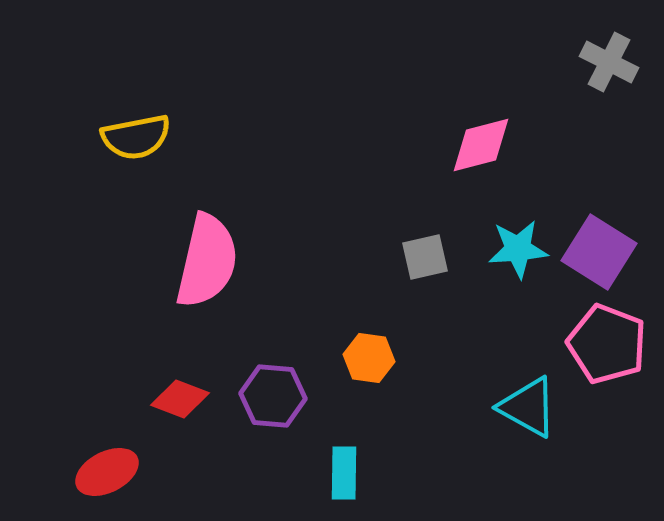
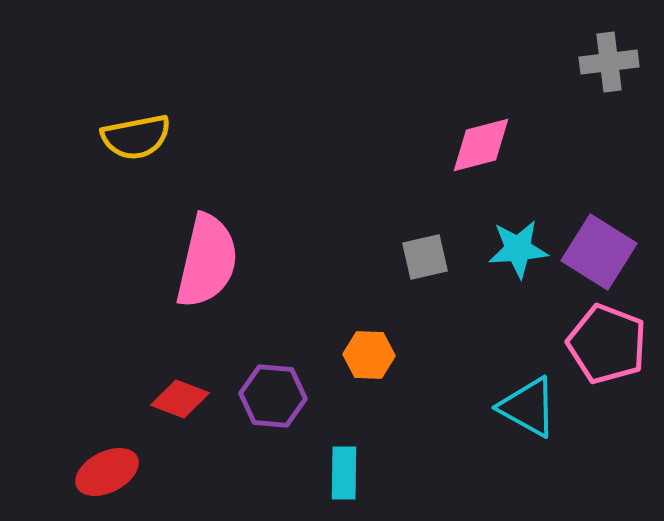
gray cross: rotated 34 degrees counterclockwise
orange hexagon: moved 3 px up; rotated 6 degrees counterclockwise
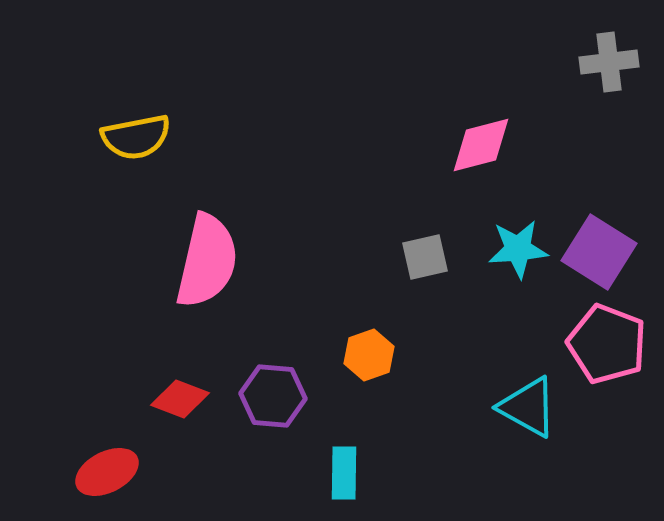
orange hexagon: rotated 21 degrees counterclockwise
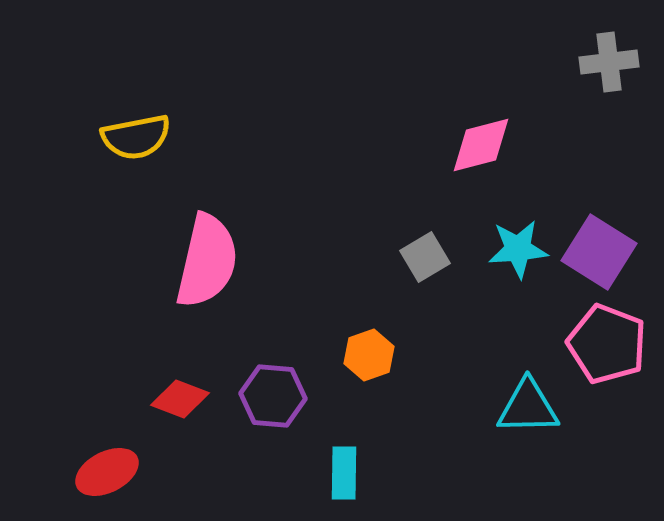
gray square: rotated 18 degrees counterclockwise
cyan triangle: rotated 30 degrees counterclockwise
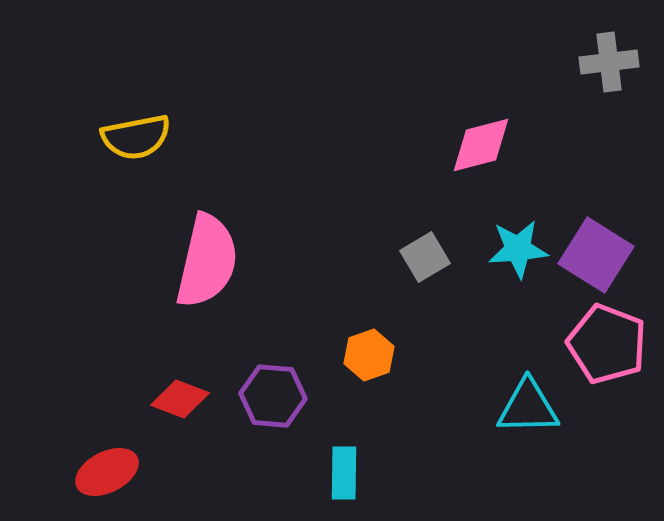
purple square: moved 3 px left, 3 px down
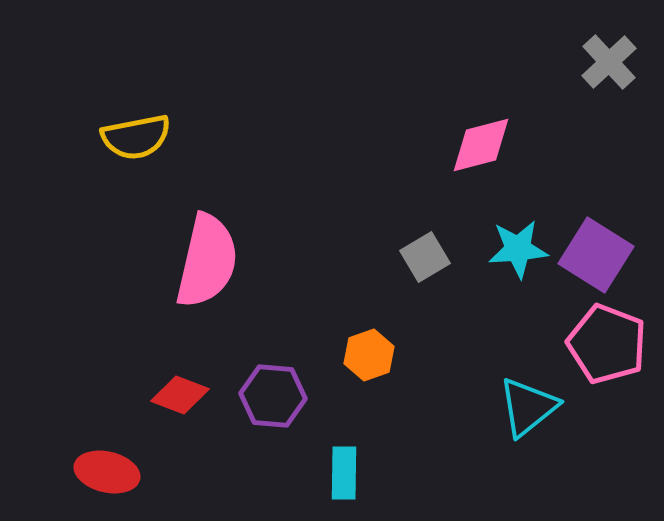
gray cross: rotated 36 degrees counterclockwise
red diamond: moved 4 px up
cyan triangle: rotated 38 degrees counterclockwise
red ellipse: rotated 40 degrees clockwise
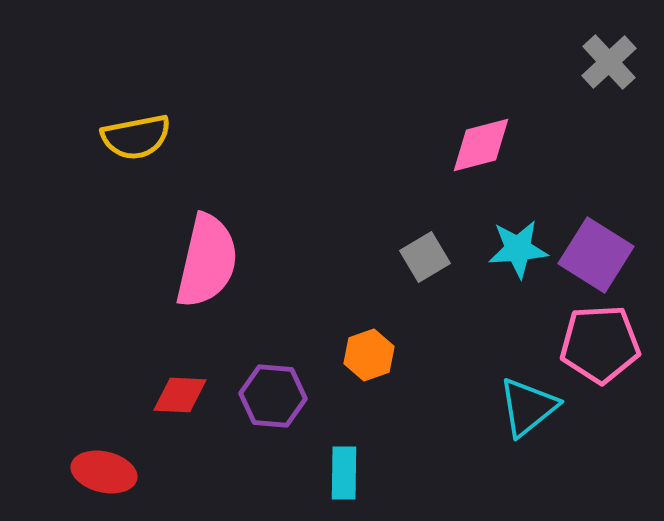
pink pentagon: moved 7 px left; rotated 24 degrees counterclockwise
red diamond: rotated 18 degrees counterclockwise
red ellipse: moved 3 px left
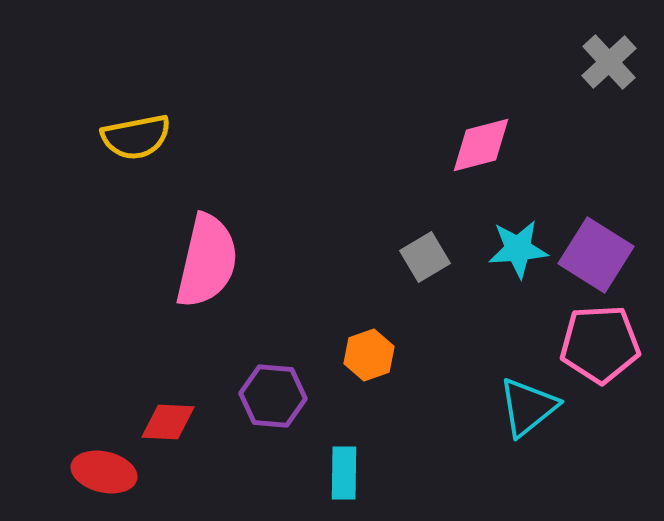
red diamond: moved 12 px left, 27 px down
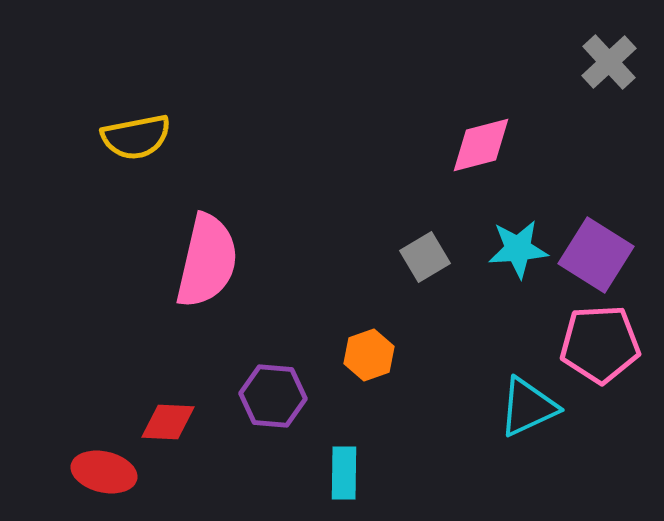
cyan triangle: rotated 14 degrees clockwise
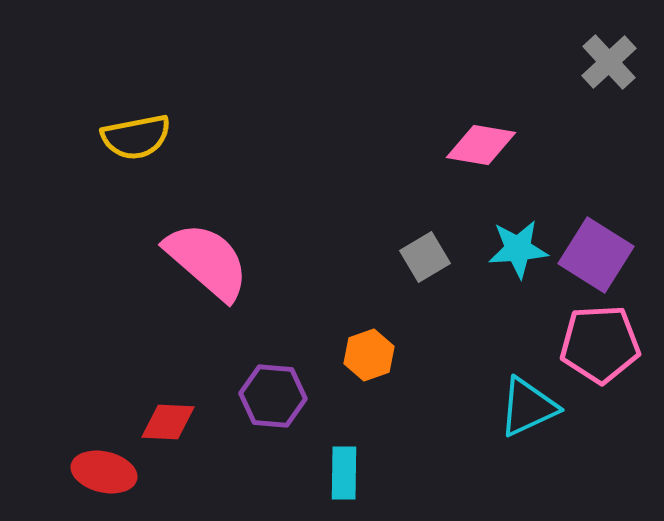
pink diamond: rotated 24 degrees clockwise
pink semicircle: rotated 62 degrees counterclockwise
